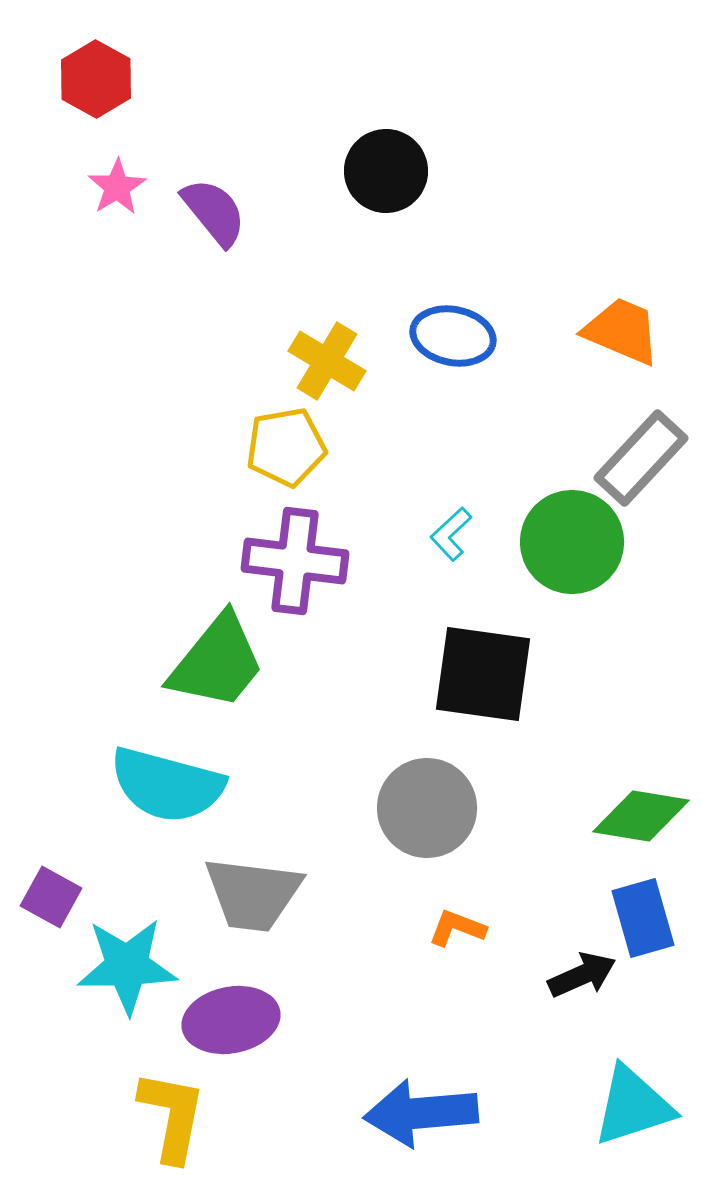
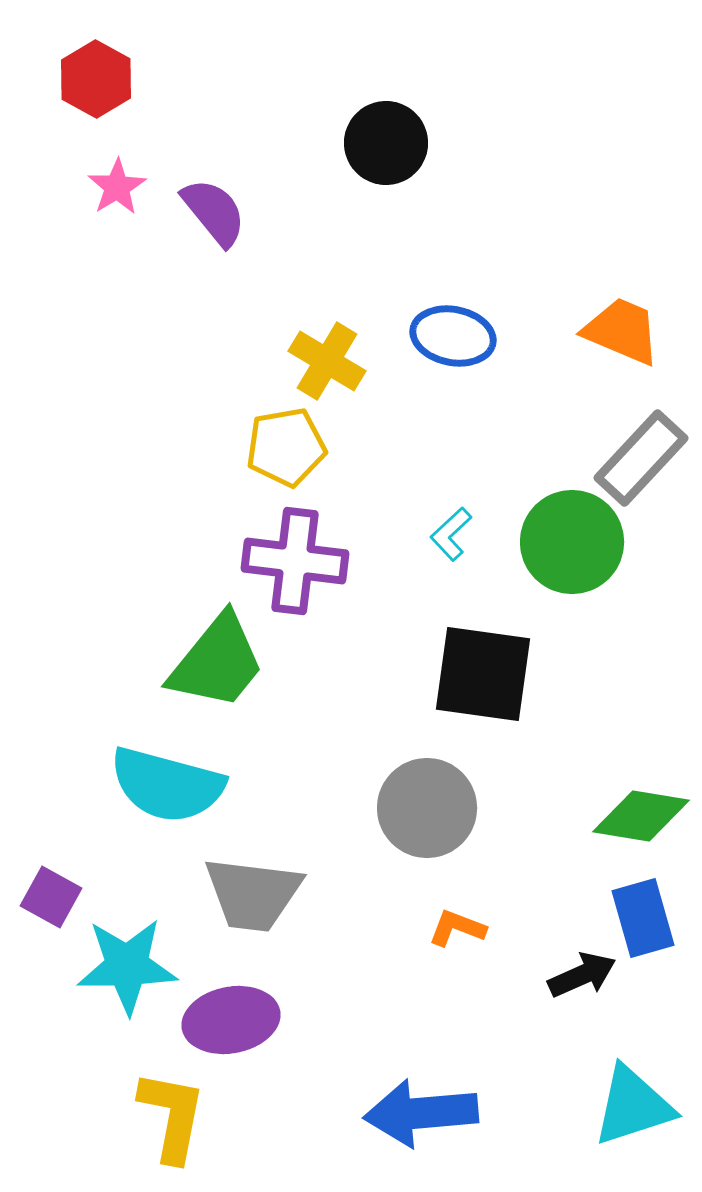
black circle: moved 28 px up
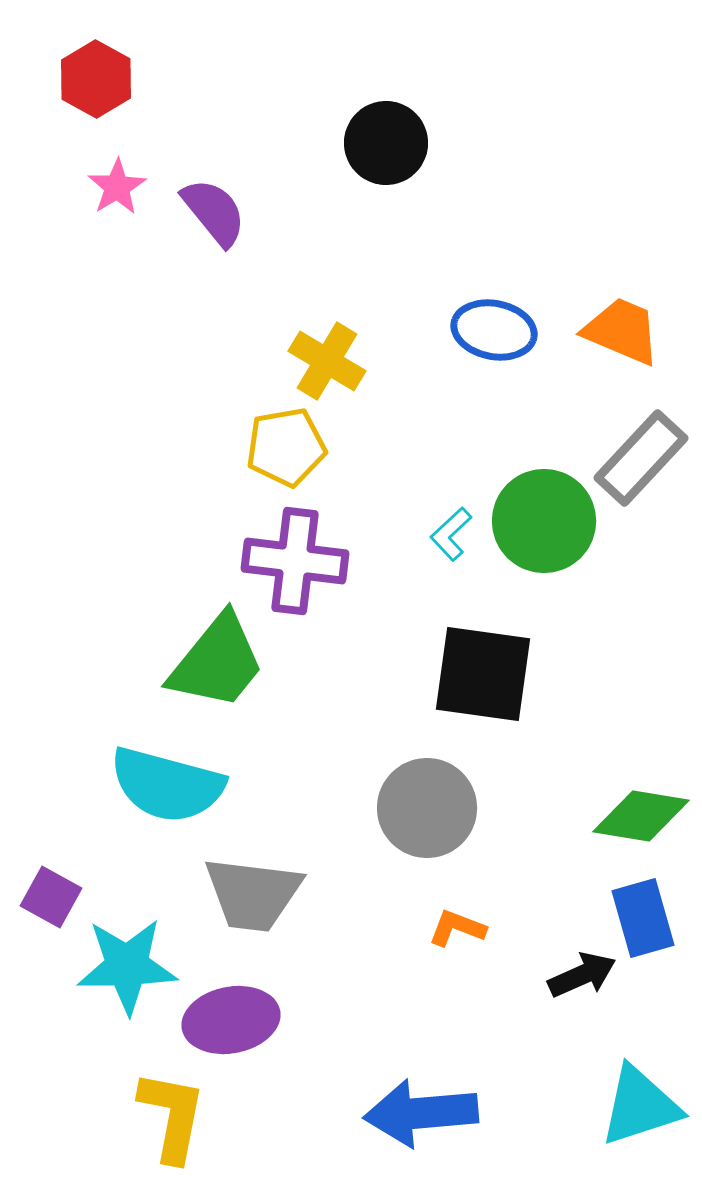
blue ellipse: moved 41 px right, 6 px up
green circle: moved 28 px left, 21 px up
cyan triangle: moved 7 px right
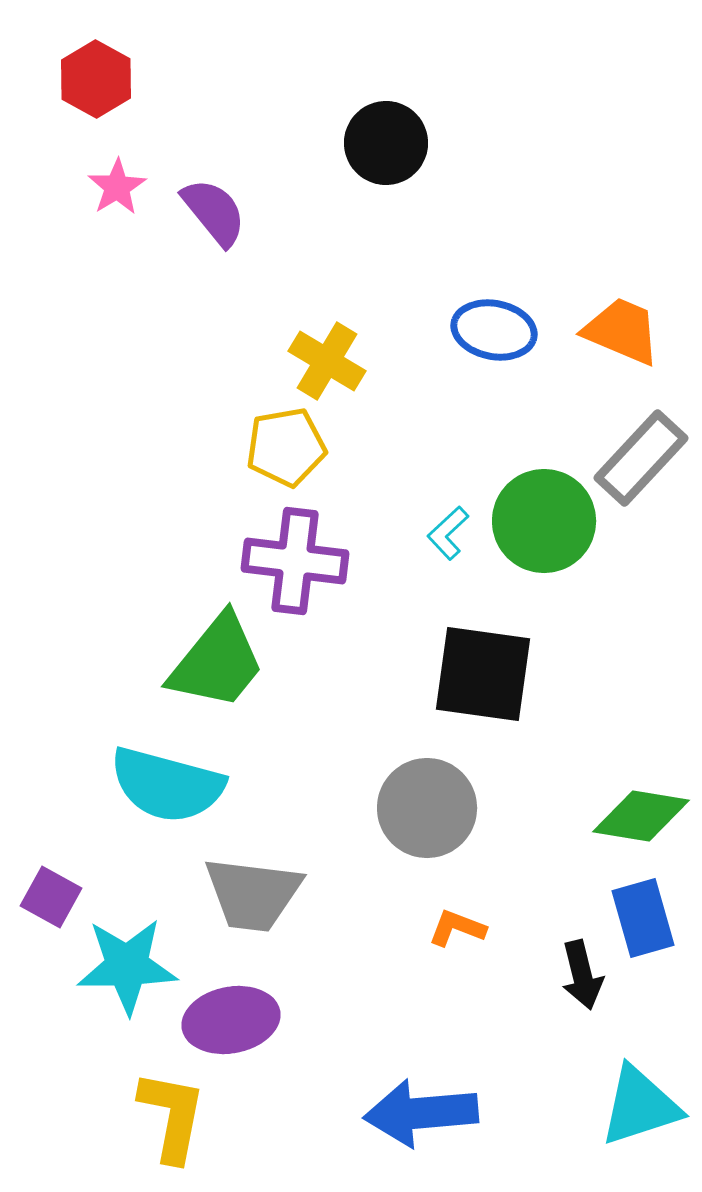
cyan L-shape: moved 3 px left, 1 px up
black arrow: rotated 100 degrees clockwise
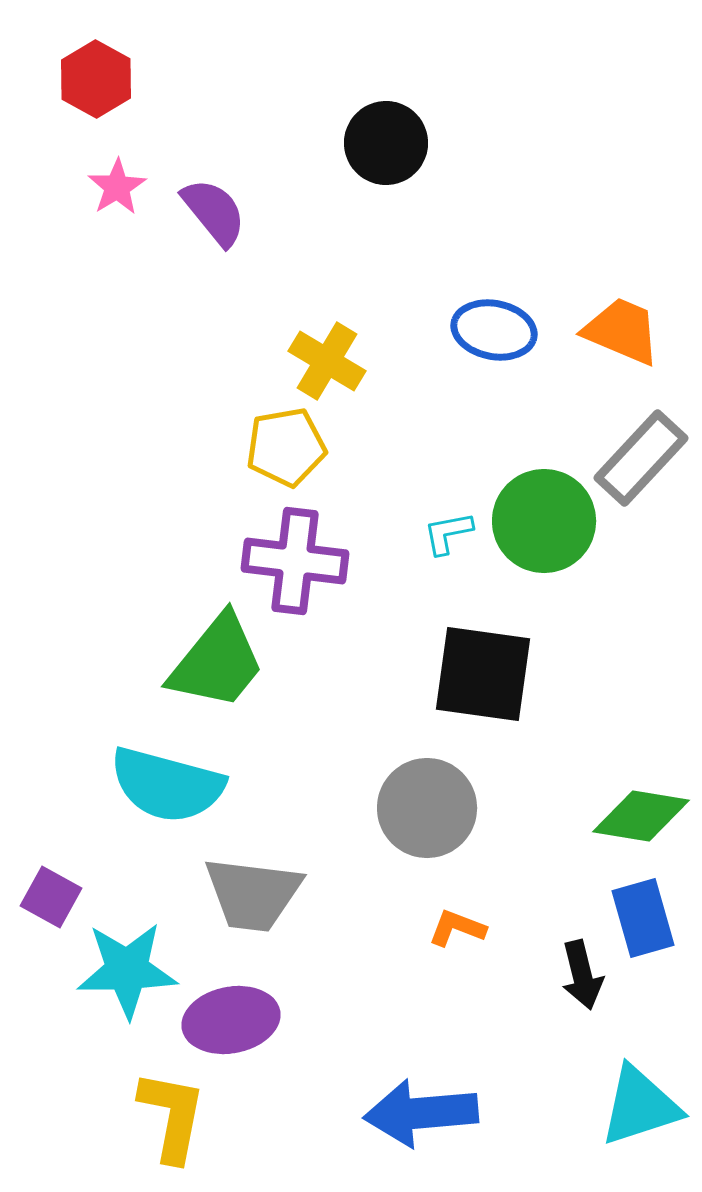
cyan L-shape: rotated 32 degrees clockwise
cyan star: moved 4 px down
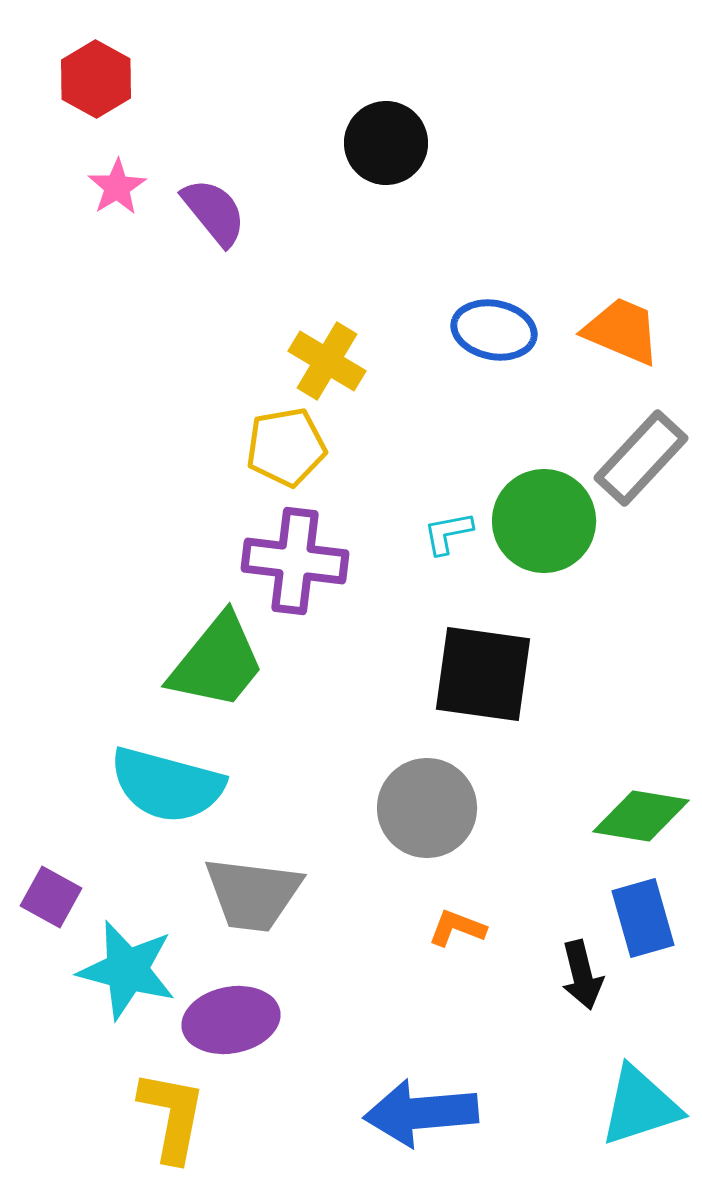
cyan star: rotated 16 degrees clockwise
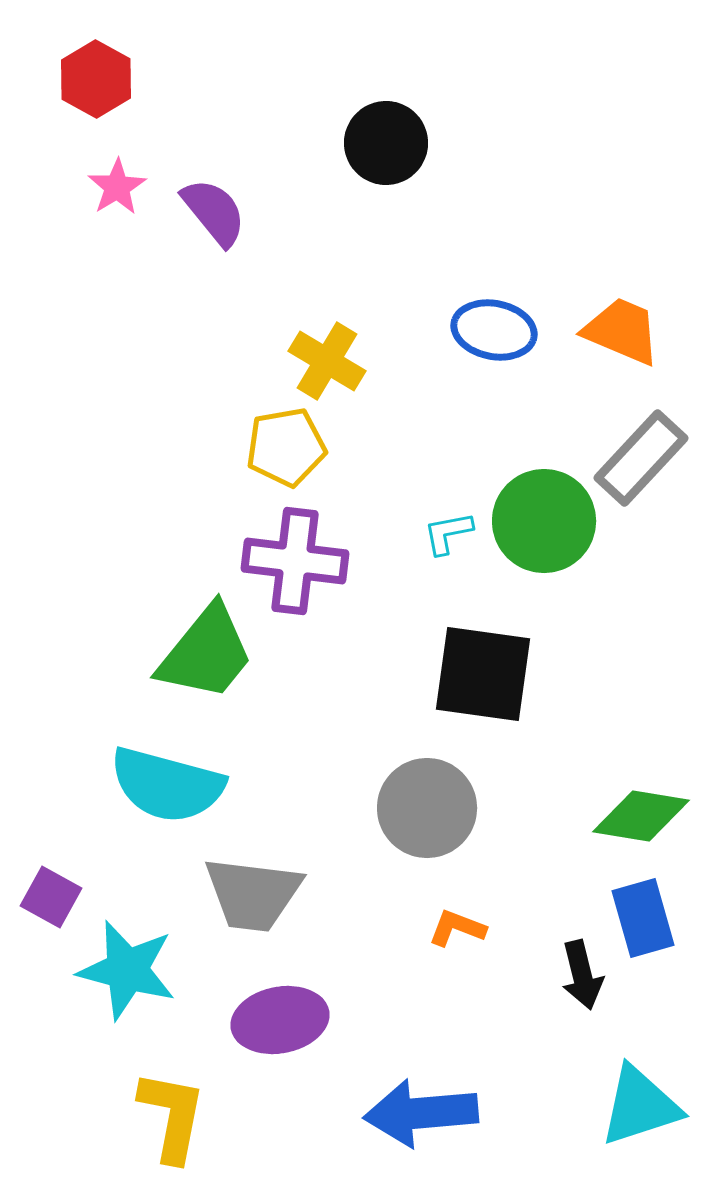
green trapezoid: moved 11 px left, 9 px up
purple ellipse: moved 49 px right
